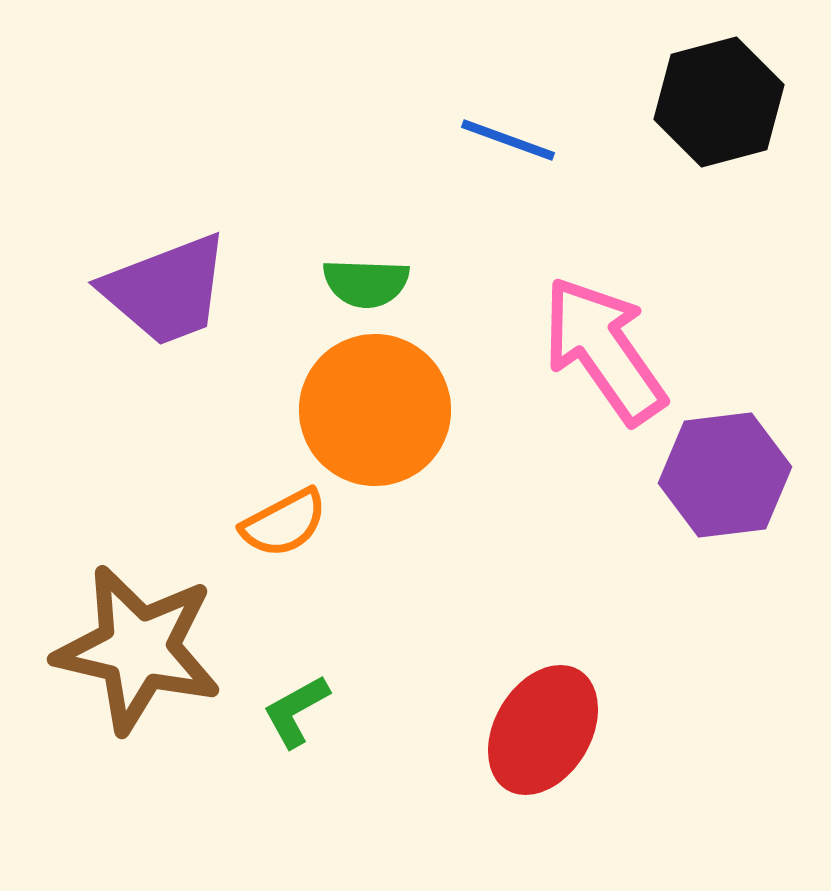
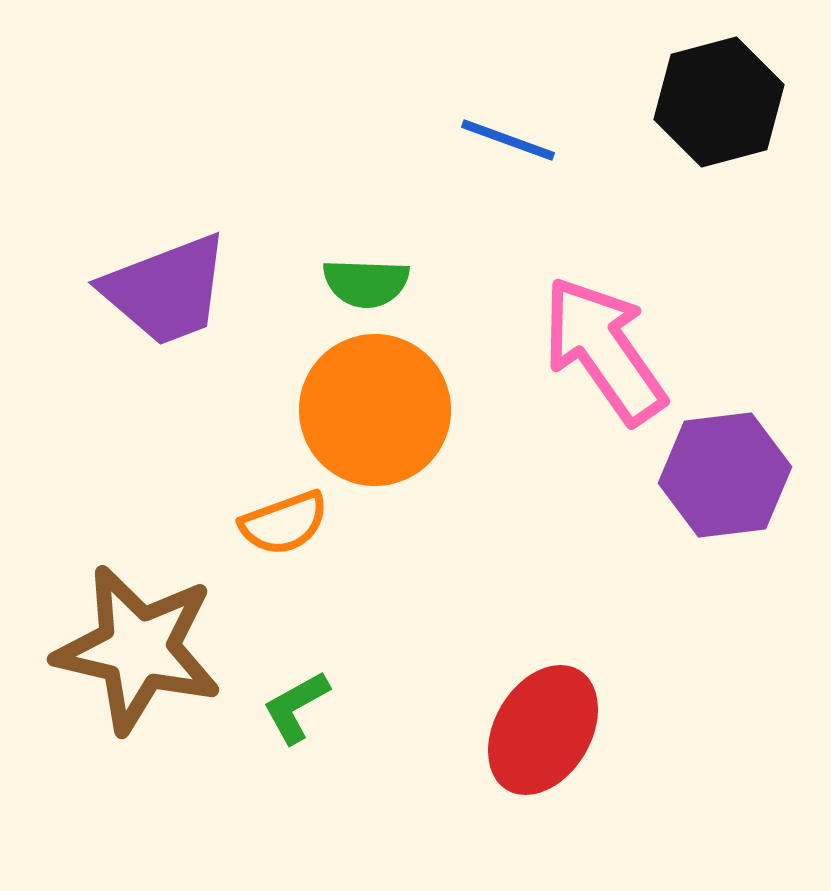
orange semicircle: rotated 8 degrees clockwise
green L-shape: moved 4 px up
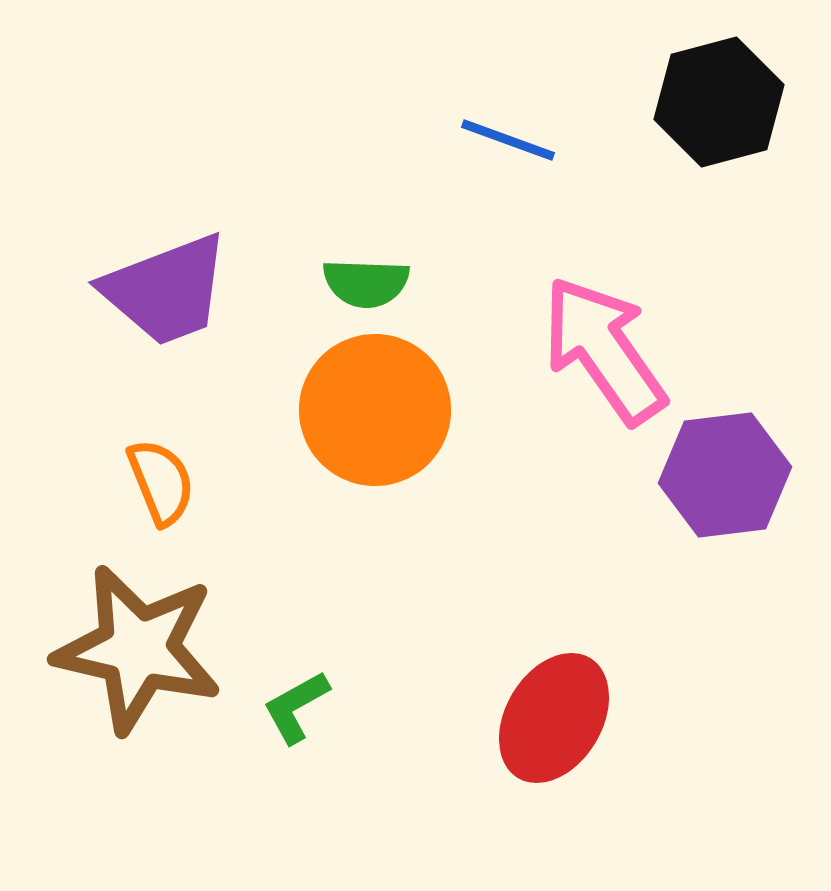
orange semicircle: moved 123 px left, 41 px up; rotated 92 degrees counterclockwise
red ellipse: moved 11 px right, 12 px up
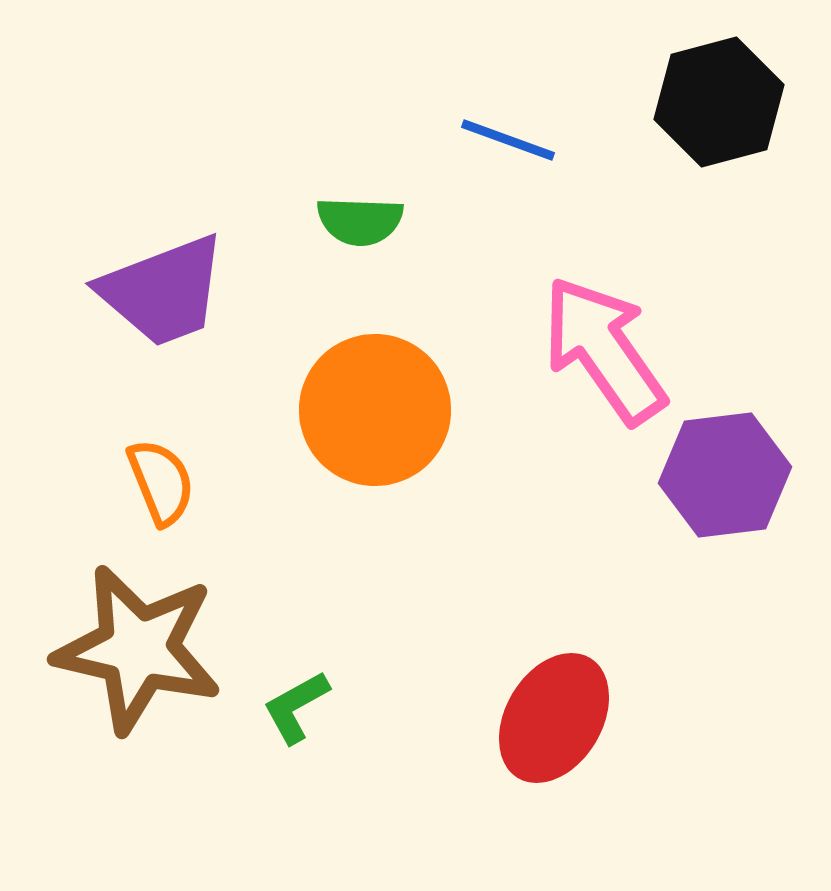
green semicircle: moved 6 px left, 62 px up
purple trapezoid: moved 3 px left, 1 px down
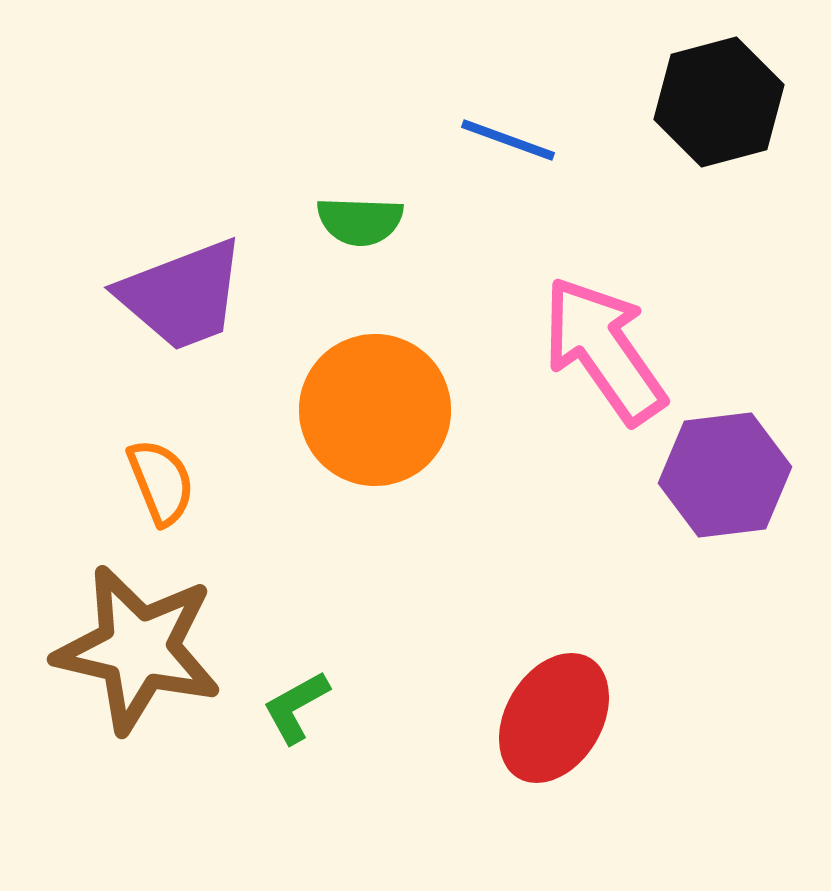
purple trapezoid: moved 19 px right, 4 px down
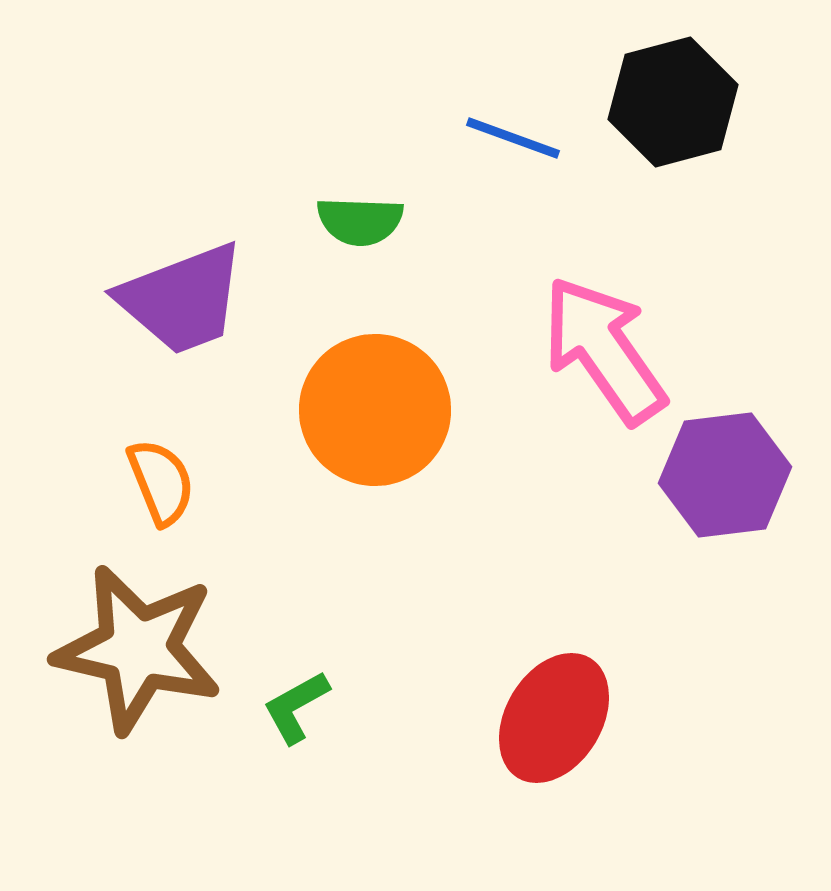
black hexagon: moved 46 px left
blue line: moved 5 px right, 2 px up
purple trapezoid: moved 4 px down
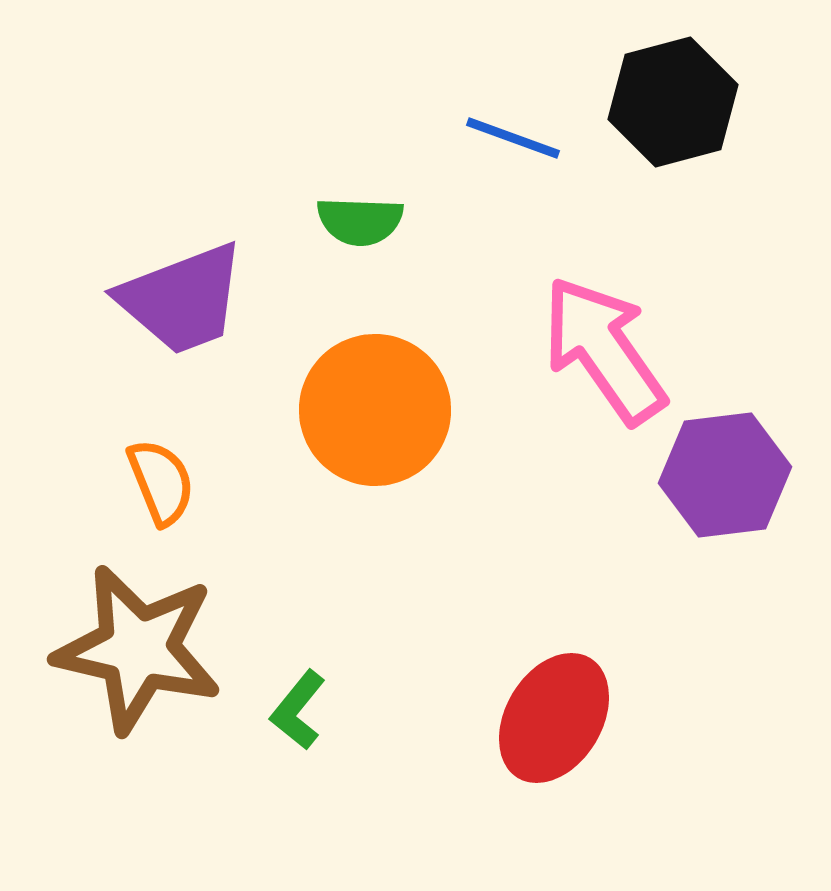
green L-shape: moved 2 px right, 3 px down; rotated 22 degrees counterclockwise
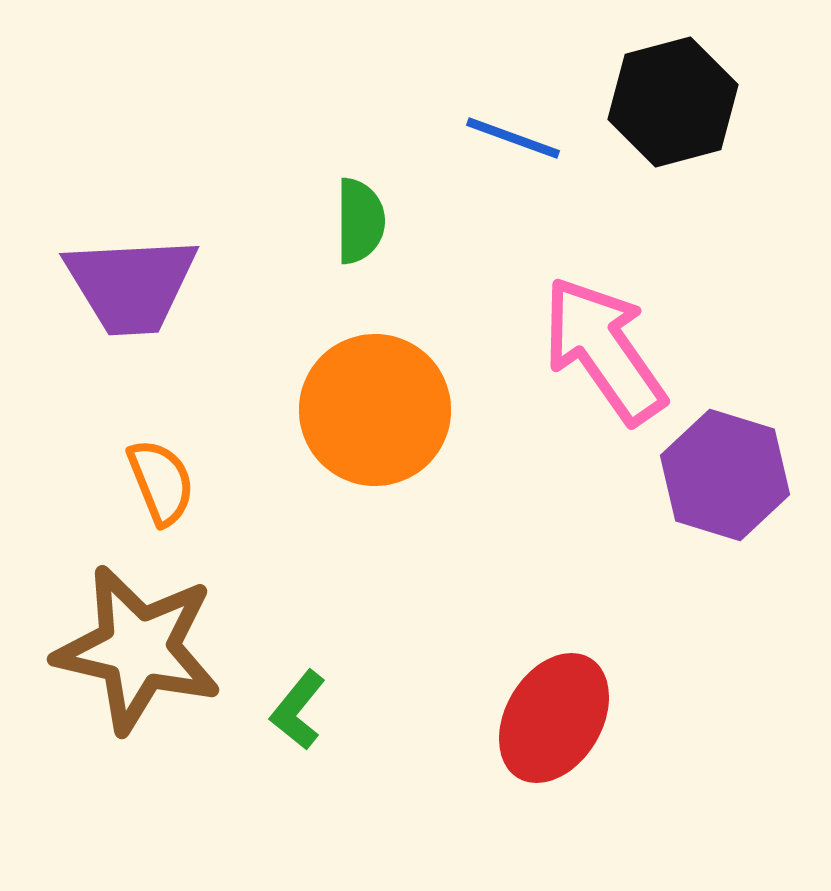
green semicircle: rotated 92 degrees counterclockwise
purple trapezoid: moved 51 px left, 14 px up; rotated 18 degrees clockwise
purple hexagon: rotated 24 degrees clockwise
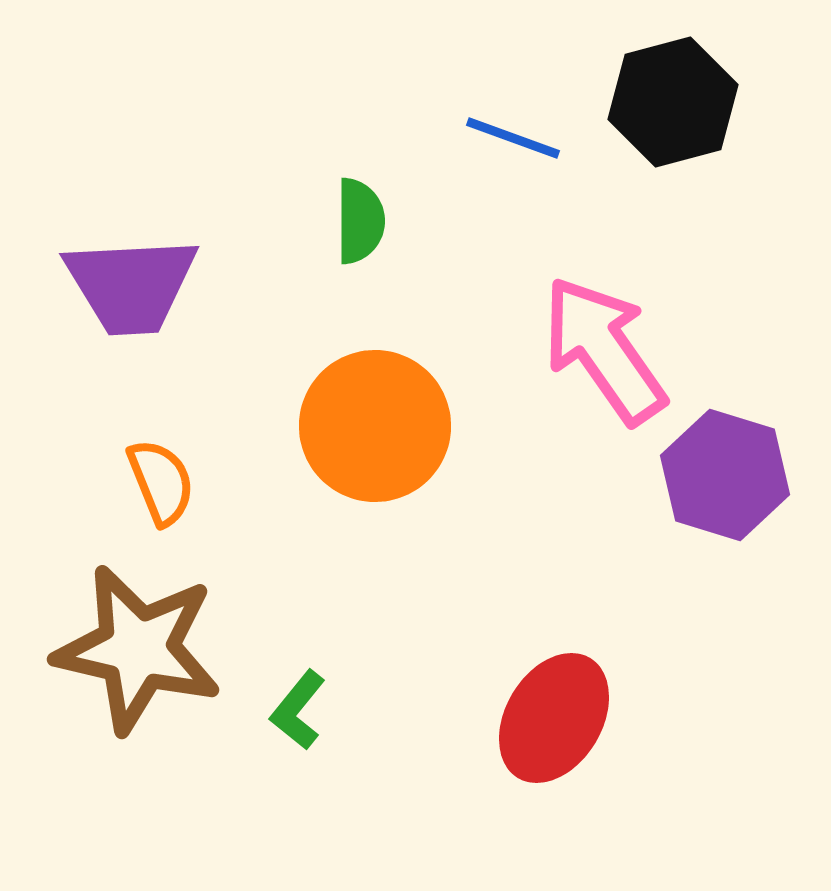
orange circle: moved 16 px down
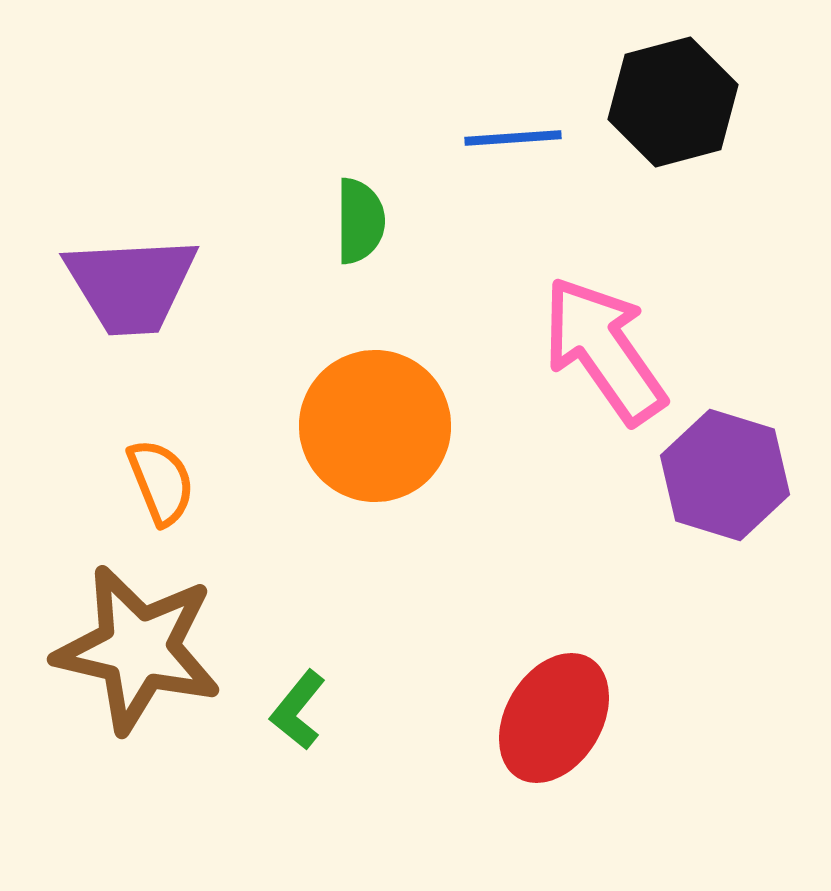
blue line: rotated 24 degrees counterclockwise
